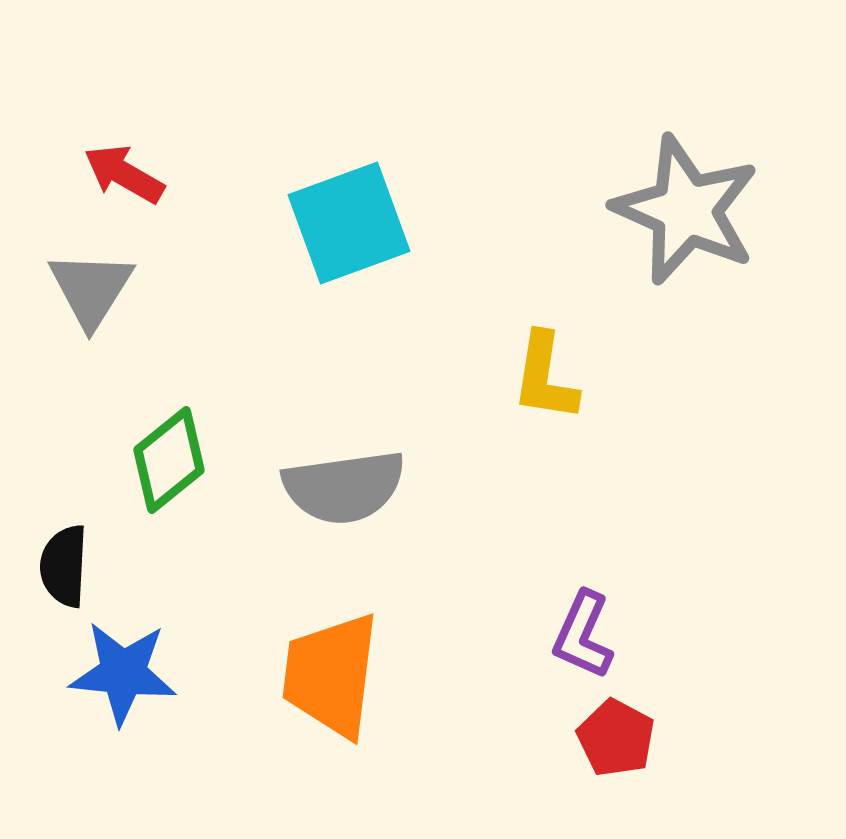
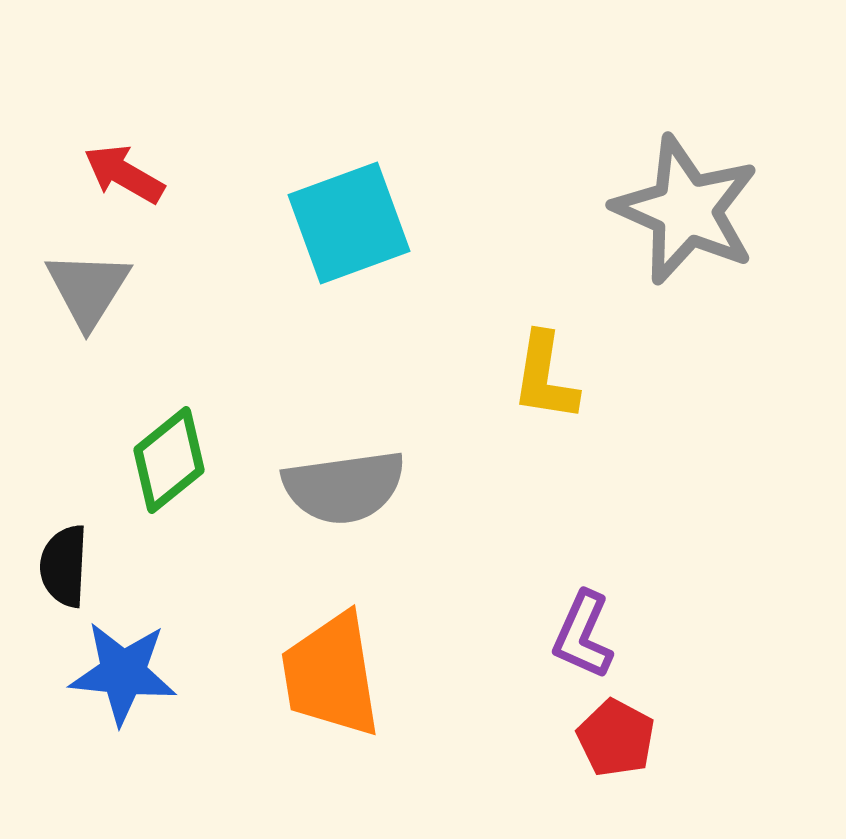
gray triangle: moved 3 px left
orange trapezoid: rotated 16 degrees counterclockwise
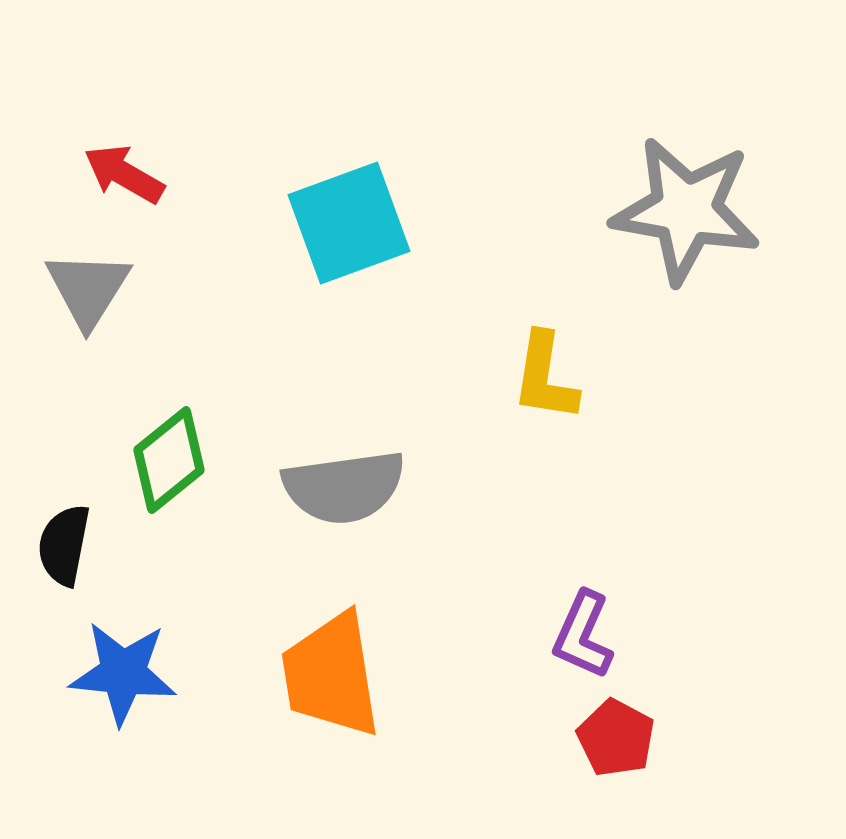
gray star: rotated 14 degrees counterclockwise
black semicircle: moved 21 px up; rotated 8 degrees clockwise
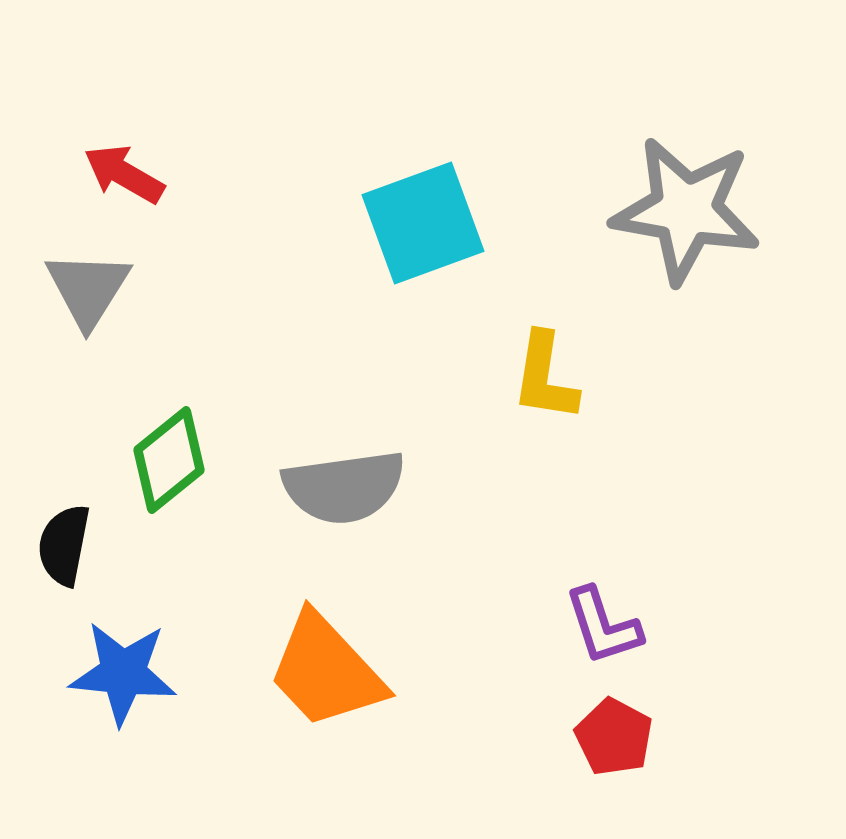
cyan square: moved 74 px right
purple L-shape: moved 20 px right, 9 px up; rotated 42 degrees counterclockwise
orange trapezoid: moved 5 px left, 4 px up; rotated 34 degrees counterclockwise
red pentagon: moved 2 px left, 1 px up
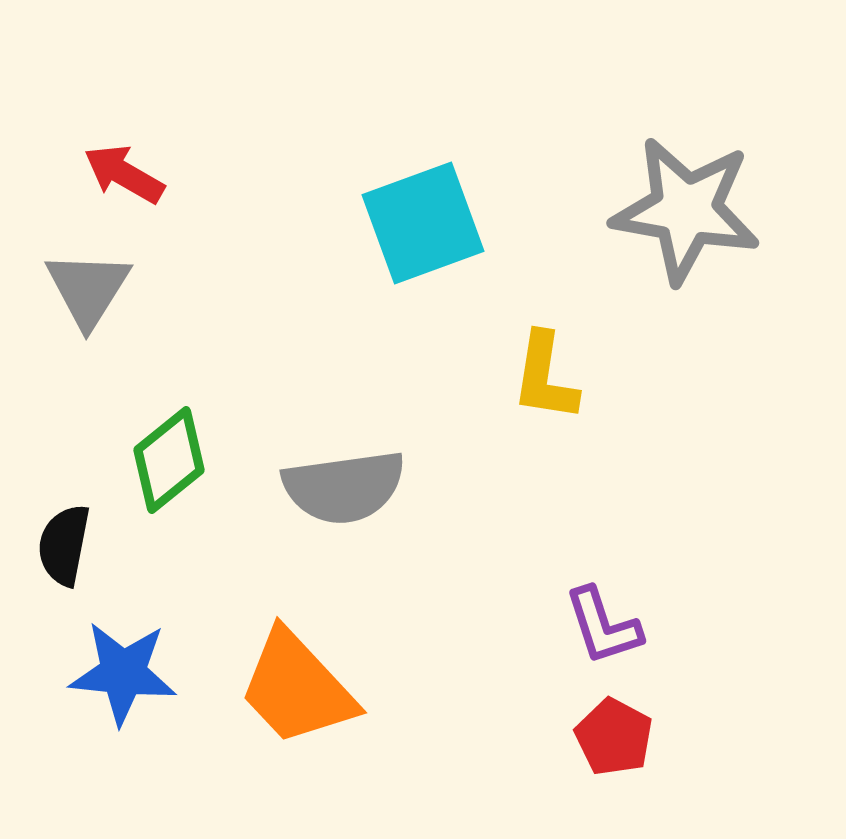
orange trapezoid: moved 29 px left, 17 px down
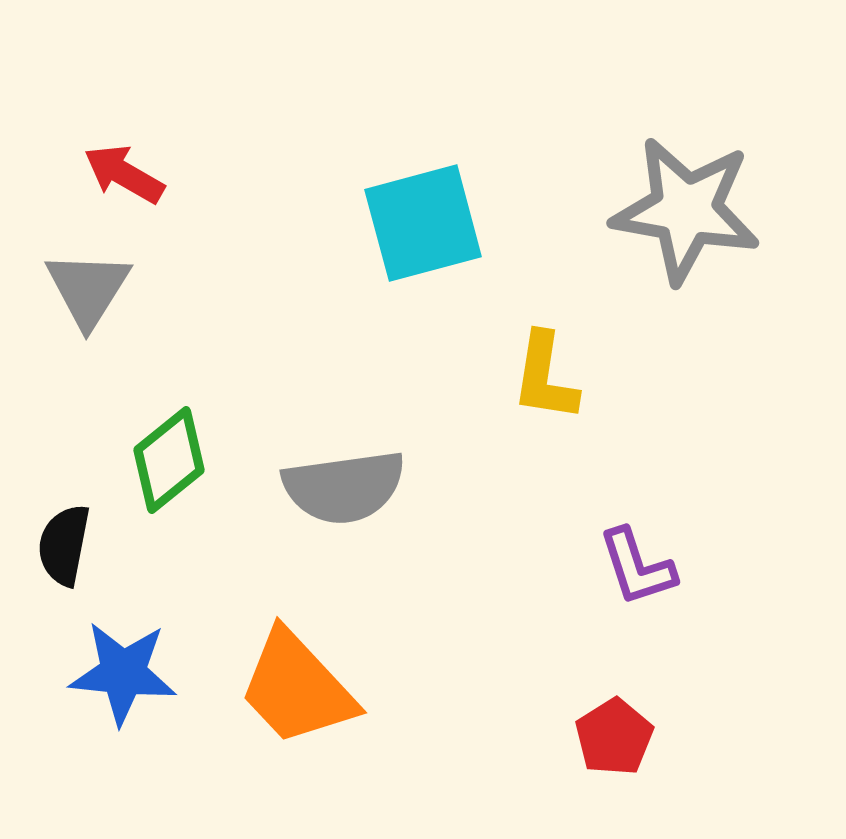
cyan square: rotated 5 degrees clockwise
purple L-shape: moved 34 px right, 59 px up
red pentagon: rotated 12 degrees clockwise
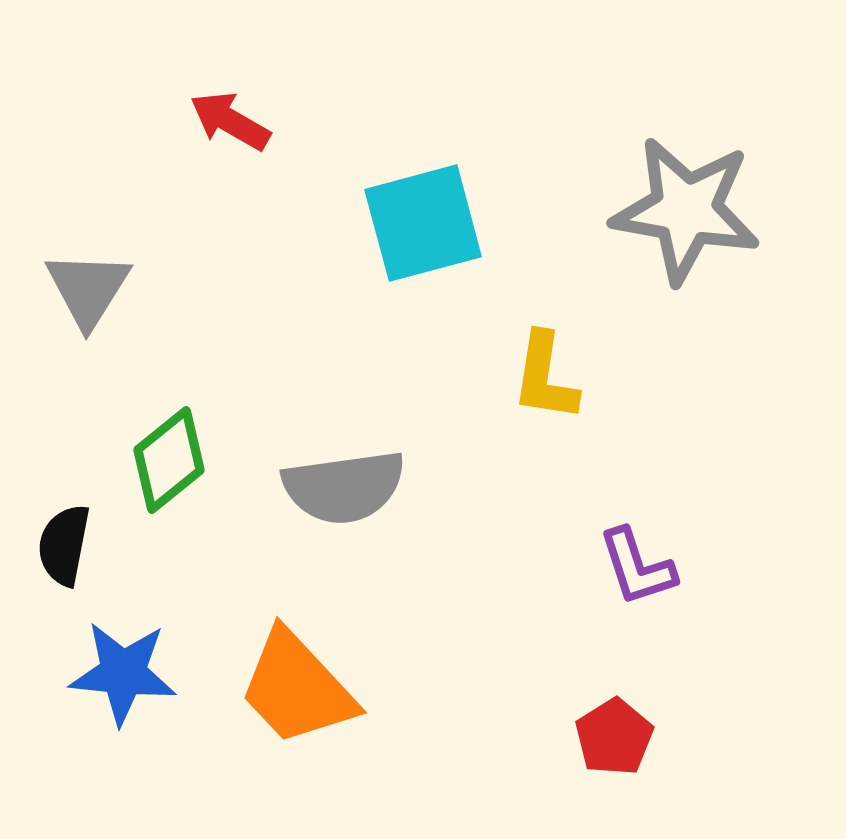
red arrow: moved 106 px right, 53 px up
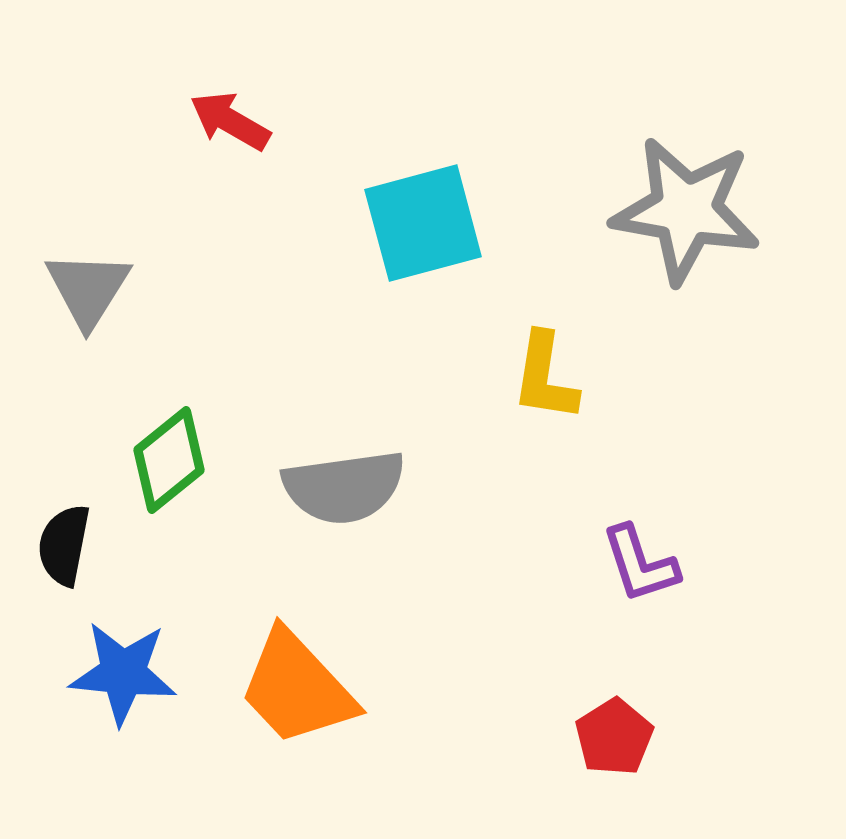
purple L-shape: moved 3 px right, 3 px up
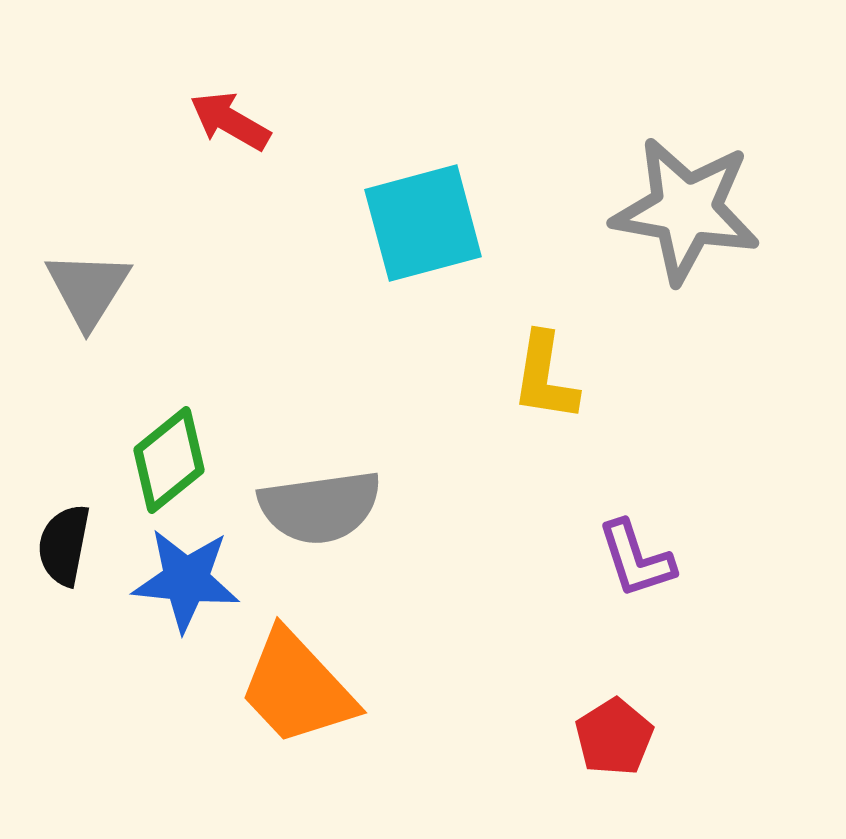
gray semicircle: moved 24 px left, 20 px down
purple L-shape: moved 4 px left, 5 px up
blue star: moved 63 px right, 93 px up
